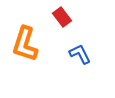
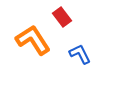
orange L-shape: moved 8 px right, 4 px up; rotated 129 degrees clockwise
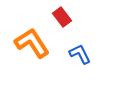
orange L-shape: moved 1 px left, 3 px down
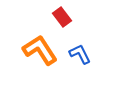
orange L-shape: moved 8 px right, 7 px down
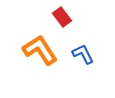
blue L-shape: moved 3 px right
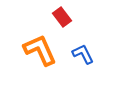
orange L-shape: rotated 9 degrees clockwise
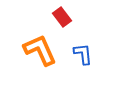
blue L-shape: rotated 20 degrees clockwise
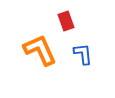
red rectangle: moved 4 px right, 4 px down; rotated 18 degrees clockwise
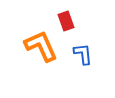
orange L-shape: moved 1 px right, 4 px up
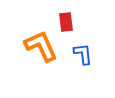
red rectangle: moved 1 px down; rotated 12 degrees clockwise
